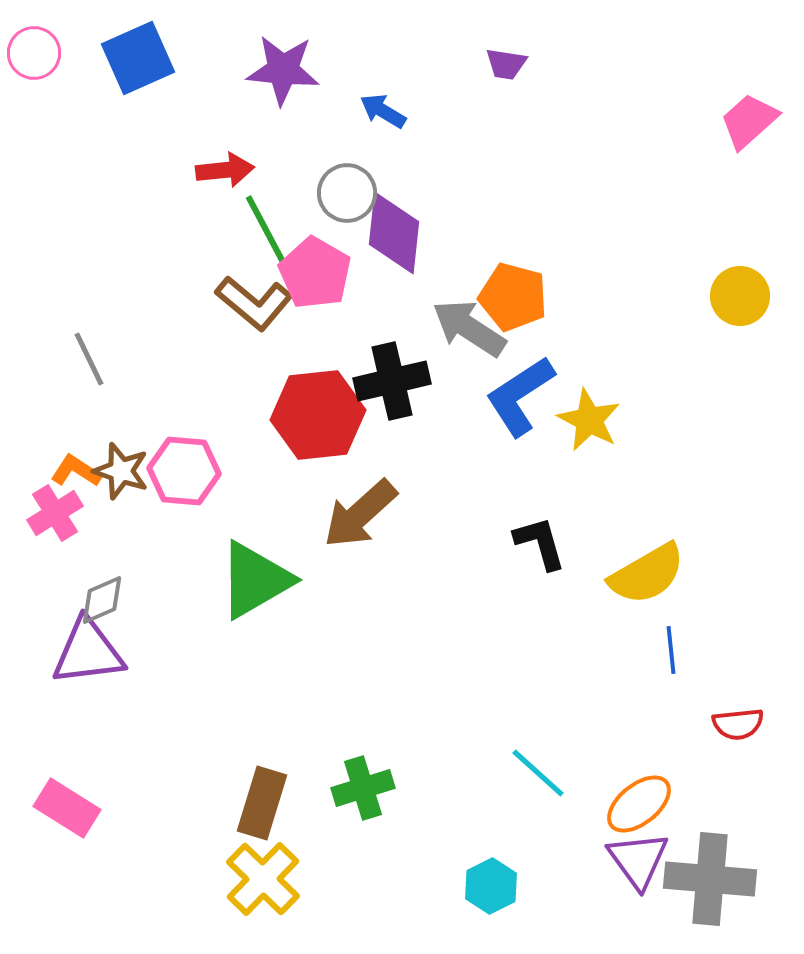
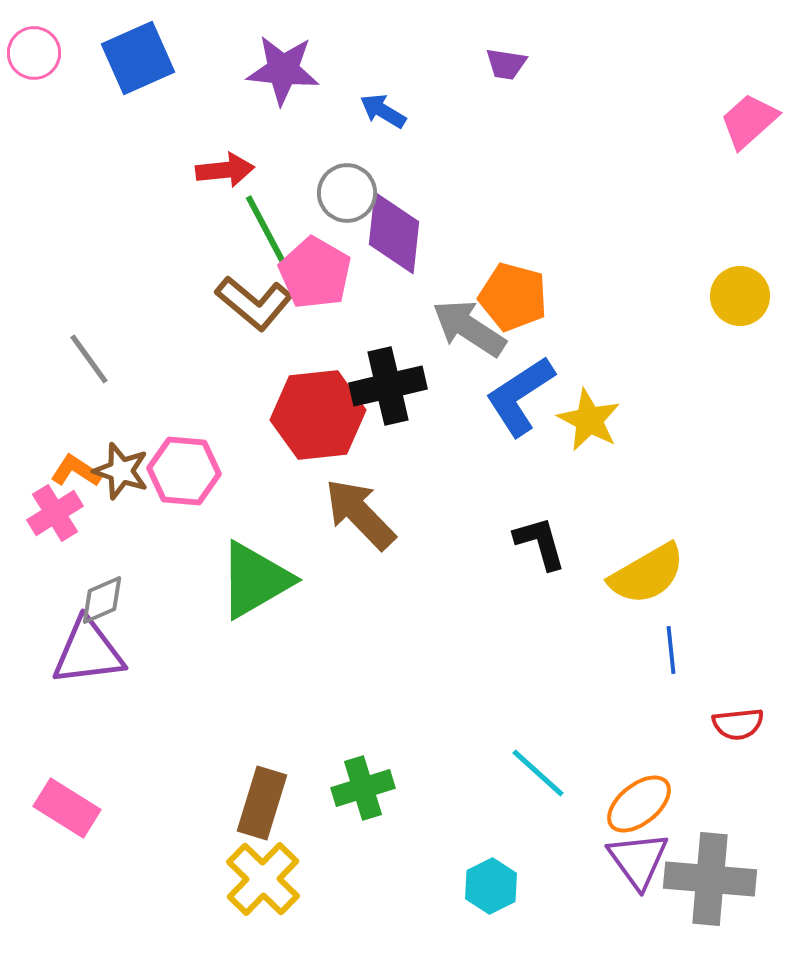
gray line at (89, 359): rotated 10 degrees counterclockwise
black cross at (392, 381): moved 4 px left, 5 px down
brown arrow at (360, 514): rotated 88 degrees clockwise
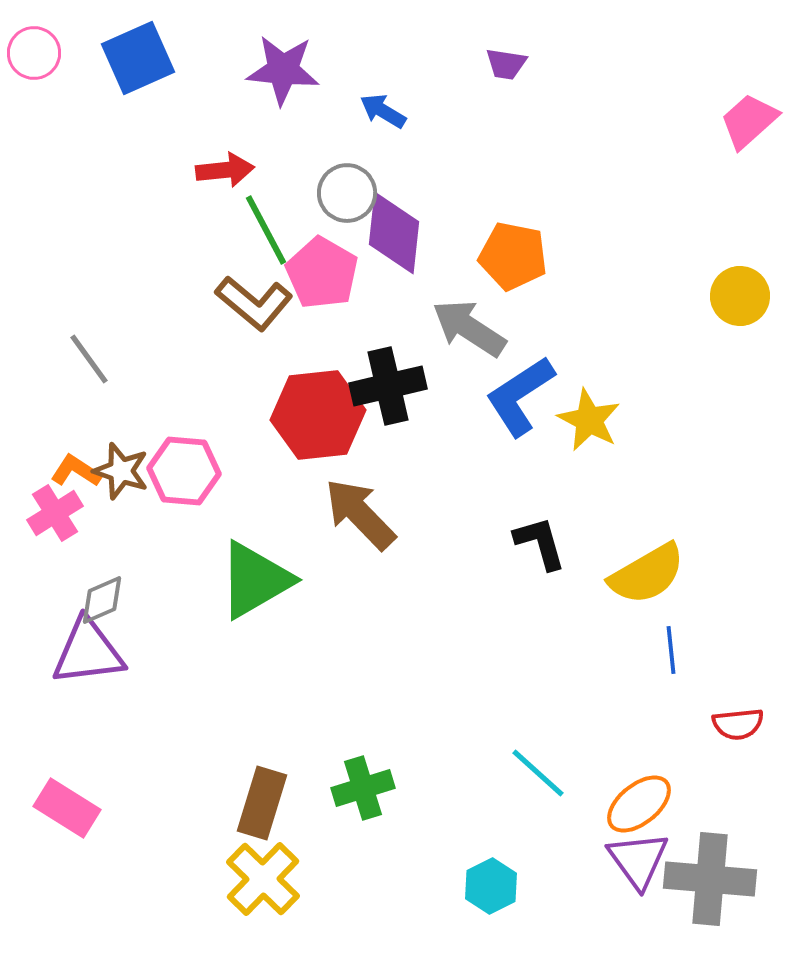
pink pentagon at (315, 273): moved 7 px right
orange pentagon at (513, 297): moved 41 px up; rotated 4 degrees counterclockwise
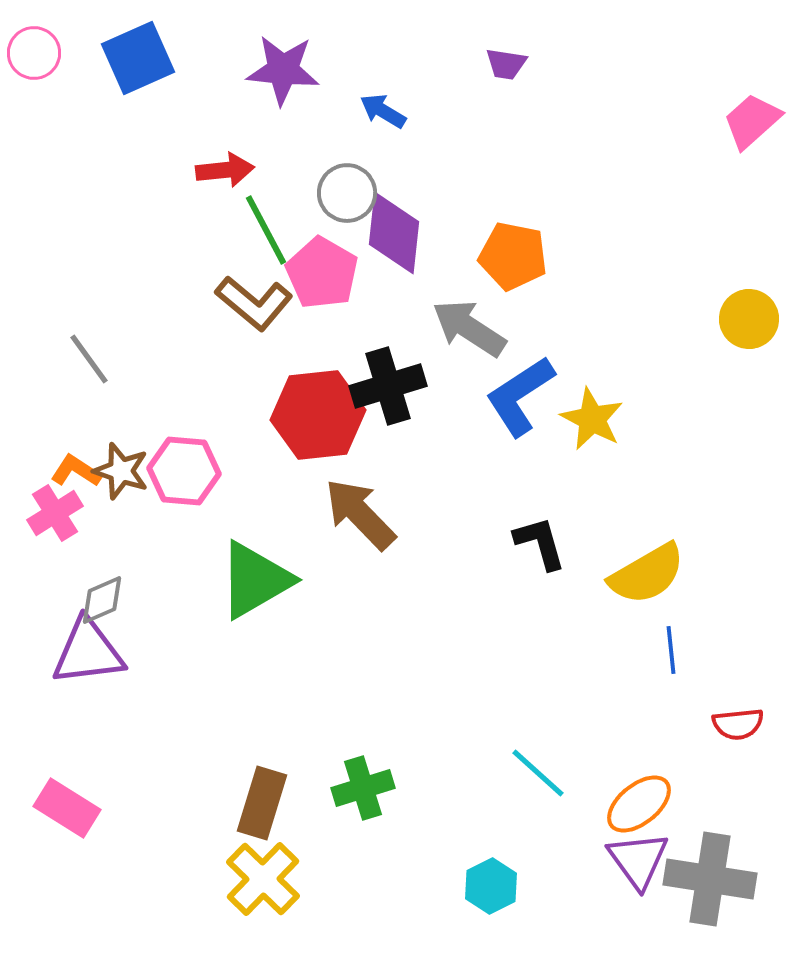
pink trapezoid at (749, 121): moved 3 px right
yellow circle at (740, 296): moved 9 px right, 23 px down
black cross at (388, 386): rotated 4 degrees counterclockwise
yellow star at (589, 420): moved 3 px right, 1 px up
gray cross at (710, 879): rotated 4 degrees clockwise
